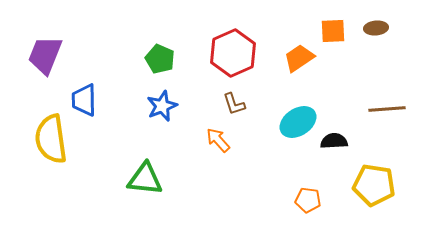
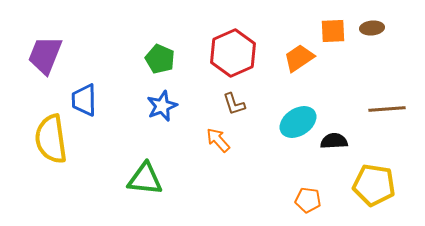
brown ellipse: moved 4 px left
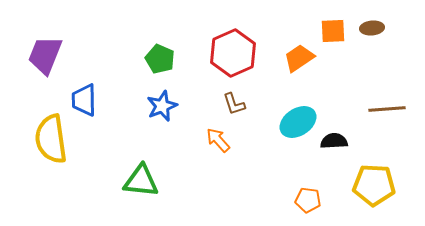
green triangle: moved 4 px left, 2 px down
yellow pentagon: rotated 6 degrees counterclockwise
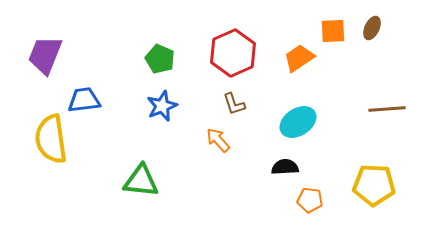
brown ellipse: rotated 60 degrees counterclockwise
blue trapezoid: rotated 84 degrees clockwise
black semicircle: moved 49 px left, 26 px down
orange pentagon: moved 2 px right
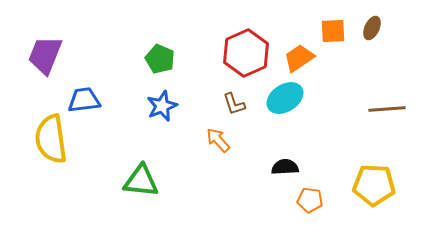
red hexagon: moved 13 px right
cyan ellipse: moved 13 px left, 24 px up
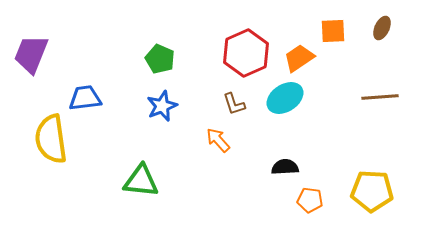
brown ellipse: moved 10 px right
purple trapezoid: moved 14 px left, 1 px up
blue trapezoid: moved 1 px right, 2 px up
brown line: moved 7 px left, 12 px up
yellow pentagon: moved 2 px left, 6 px down
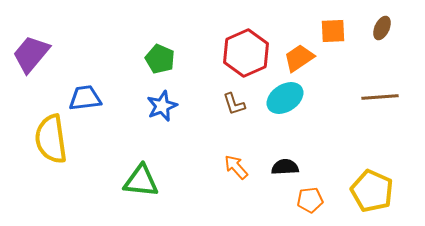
purple trapezoid: rotated 18 degrees clockwise
orange arrow: moved 18 px right, 27 px down
yellow pentagon: rotated 21 degrees clockwise
orange pentagon: rotated 15 degrees counterclockwise
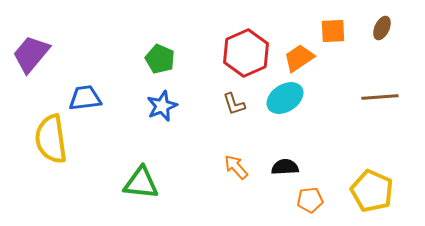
green triangle: moved 2 px down
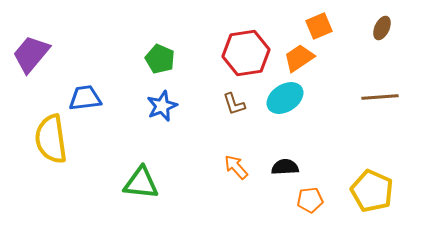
orange square: moved 14 px left, 5 px up; rotated 20 degrees counterclockwise
red hexagon: rotated 15 degrees clockwise
